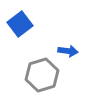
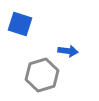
blue square: rotated 35 degrees counterclockwise
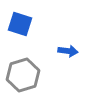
gray hexagon: moved 19 px left
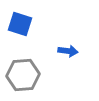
gray hexagon: rotated 12 degrees clockwise
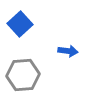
blue square: rotated 30 degrees clockwise
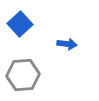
blue arrow: moved 1 px left, 7 px up
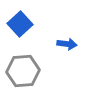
gray hexagon: moved 4 px up
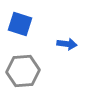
blue square: rotated 30 degrees counterclockwise
